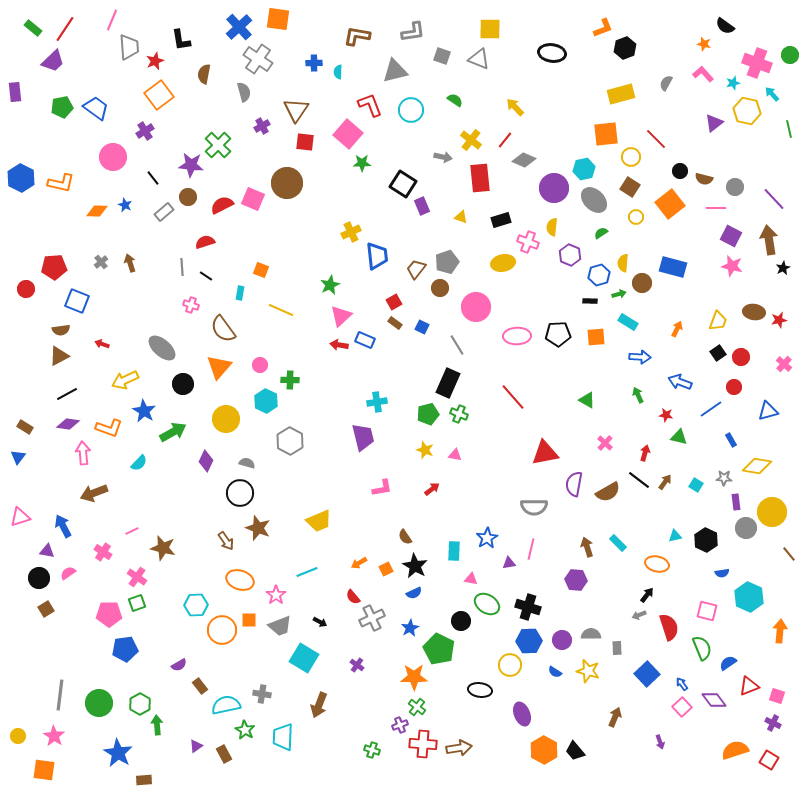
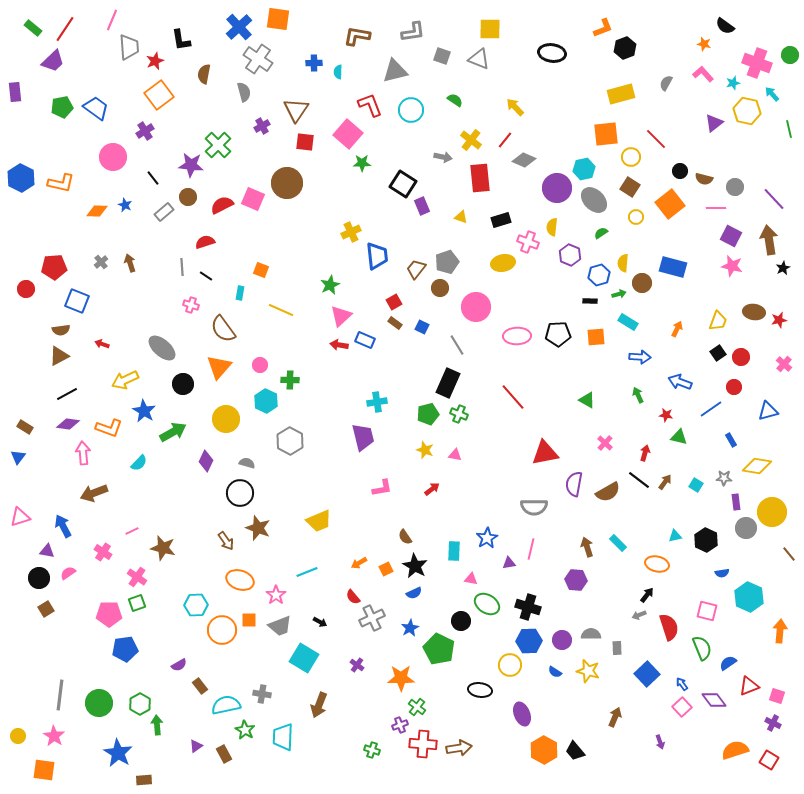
purple circle at (554, 188): moved 3 px right
orange star at (414, 677): moved 13 px left, 1 px down
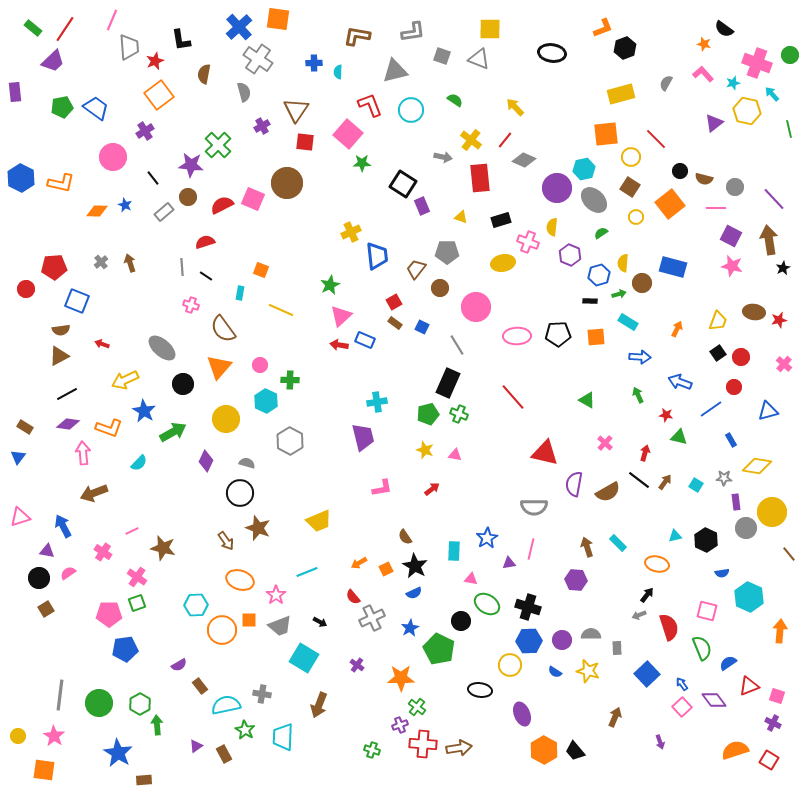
black semicircle at (725, 26): moved 1 px left, 3 px down
gray pentagon at (447, 262): moved 10 px up; rotated 20 degrees clockwise
red triangle at (545, 453): rotated 24 degrees clockwise
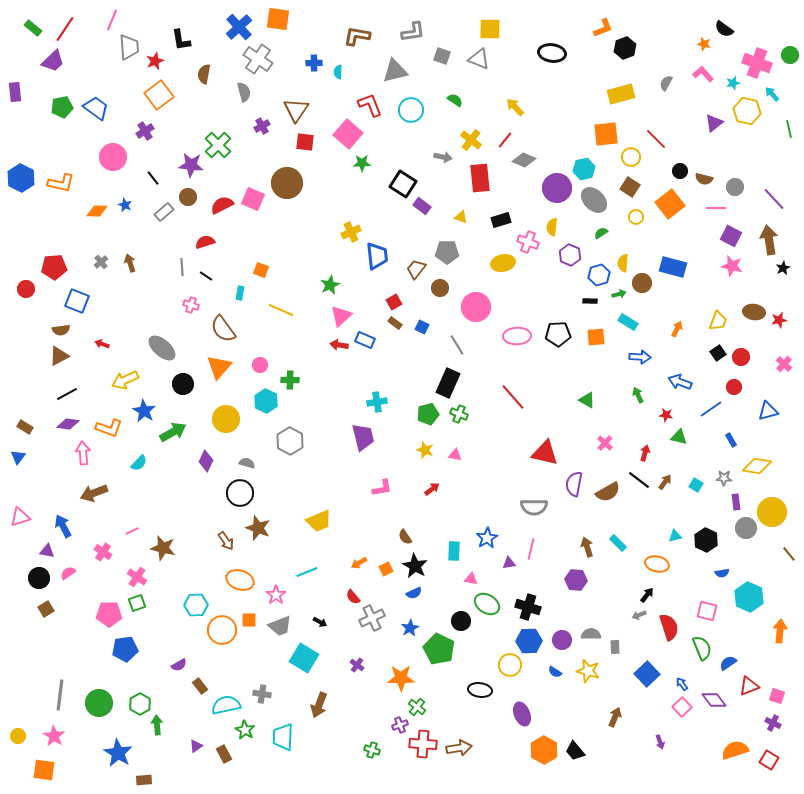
purple rectangle at (422, 206): rotated 30 degrees counterclockwise
gray rectangle at (617, 648): moved 2 px left, 1 px up
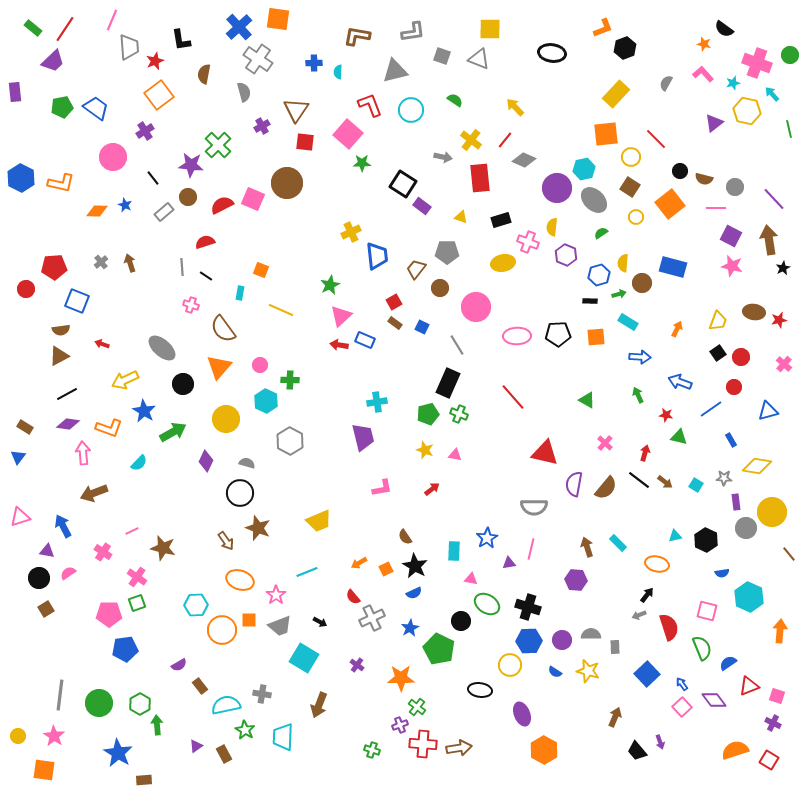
yellow rectangle at (621, 94): moved 5 px left; rotated 32 degrees counterclockwise
purple hexagon at (570, 255): moved 4 px left
brown arrow at (665, 482): rotated 91 degrees clockwise
brown semicircle at (608, 492): moved 2 px left, 4 px up; rotated 20 degrees counterclockwise
black trapezoid at (575, 751): moved 62 px right
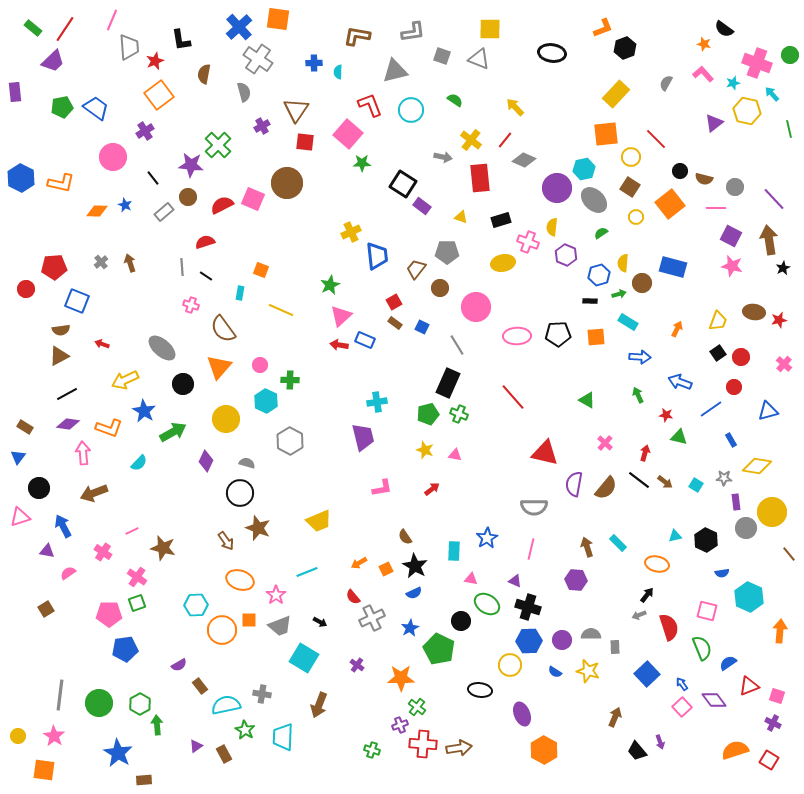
purple triangle at (509, 563): moved 6 px right, 18 px down; rotated 32 degrees clockwise
black circle at (39, 578): moved 90 px up
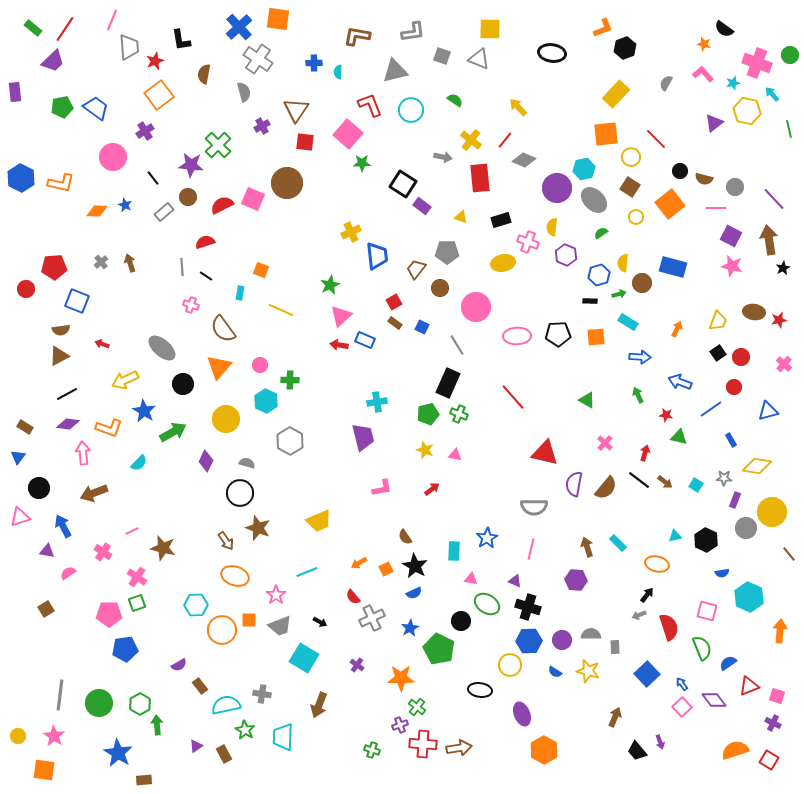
yellow arrow at (515, 107): moved 3 px right
purple rectangle at (736, 502): moved 1 px left, 2 px up; rotated 28 degrees clockwise
orange ellipse at (240, 580): moved 5 px left, 4 px up
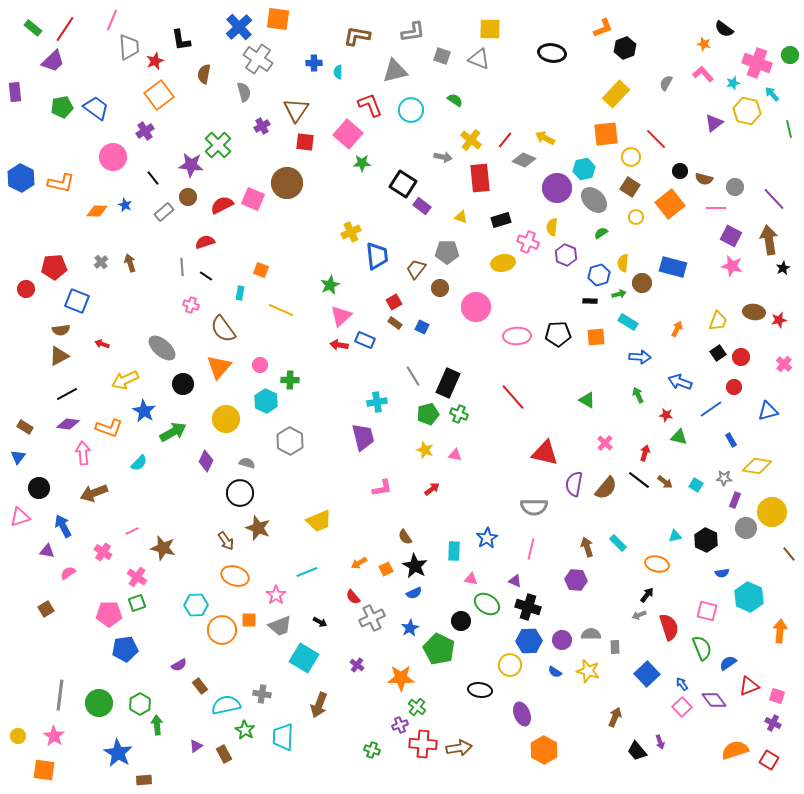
yellow arrow at (518, 107): moved 27 px right, 31 px down; rotated 18 degrees counterclockwise
gray line at (457, 345): moved 44 px left, 31 px down
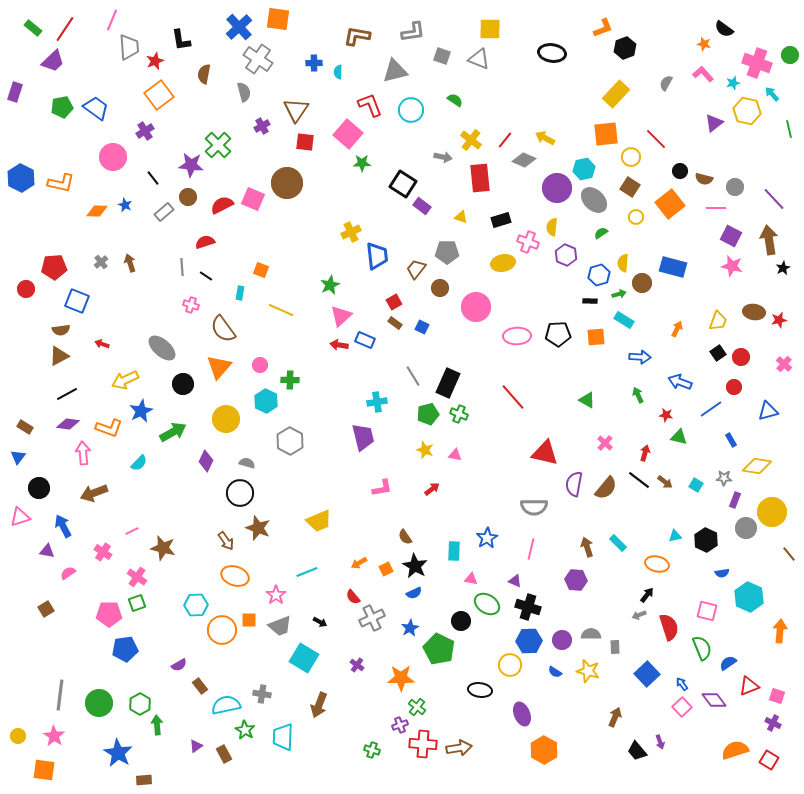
purple rectangle at (15, 92): rotated 24 degrees clockwise
cyan rectangle at (628, 322): moved 4 px left, 2 px up
blue star at (144, 411): moved 3 px left; rotated 15 degrees clockwise
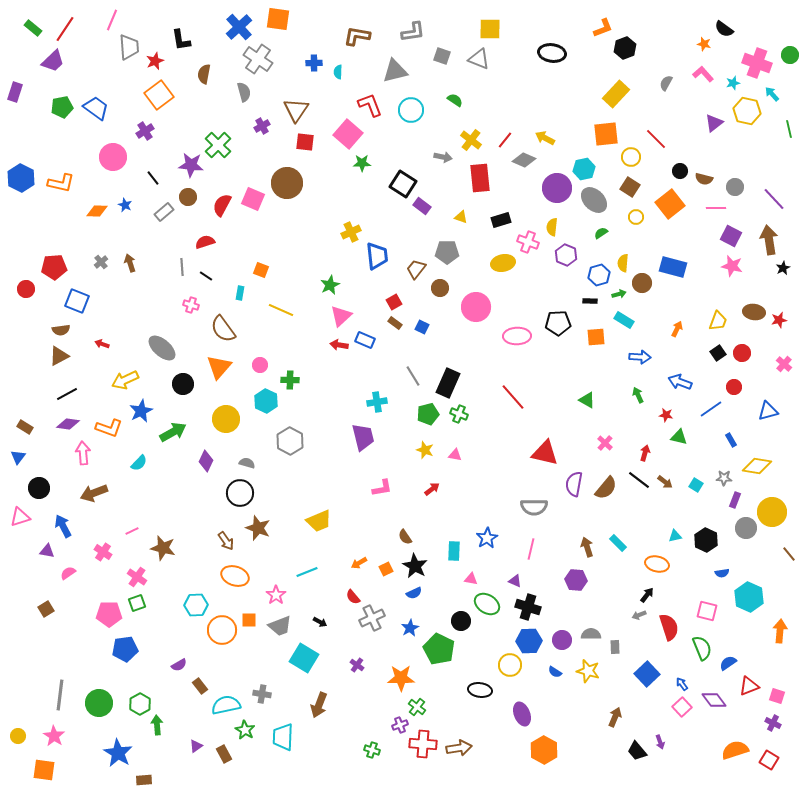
red semicircle at (222, 205): rotated 35 degrees counterclockwise
black pentagon at (558, 334): moved 11 px up
red circle at (741, 357): moved 1 px right, 4 px up
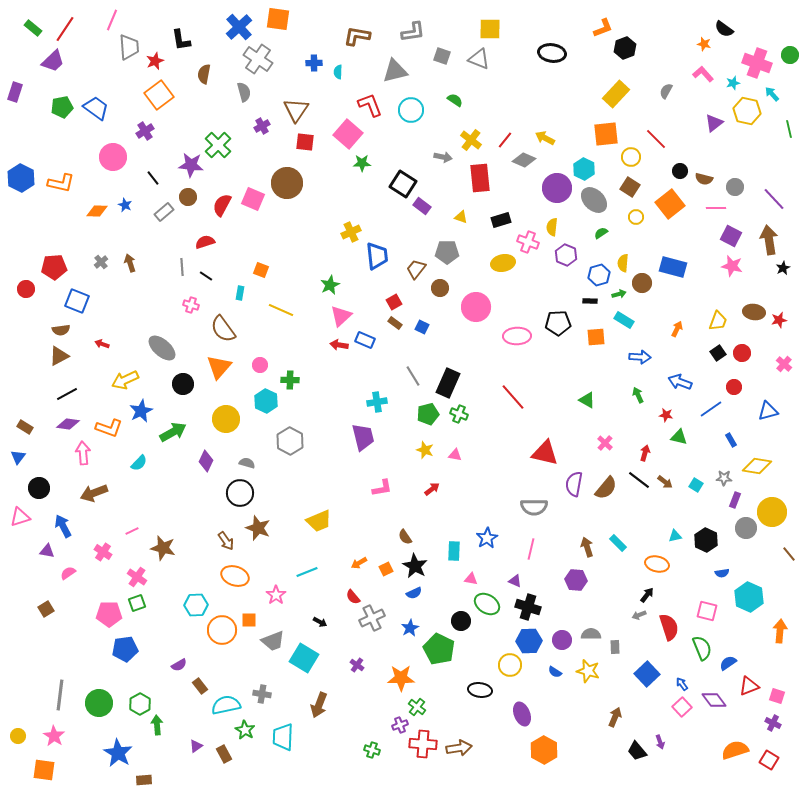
gray semicircle at (666, 83): moved 8 px down
cyan hexagon at (584, 169): rotated 20 degrees counterclockwise
gray trapezoid at (280, 626): moved 7 px left, 15 px down
